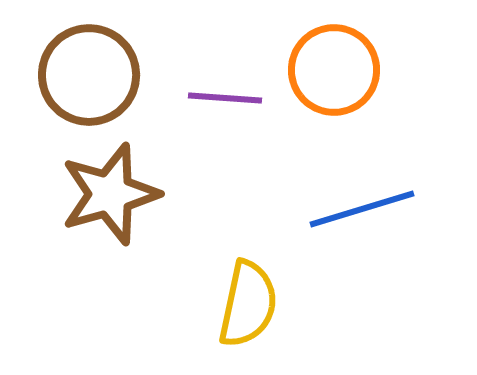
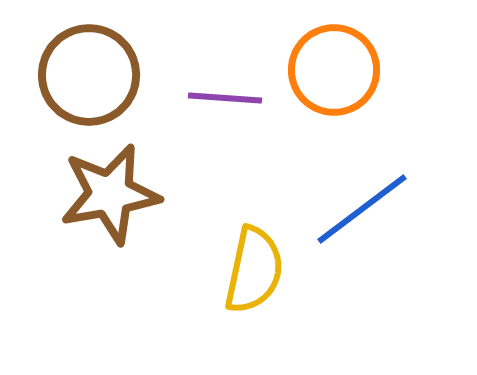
brown star: rotated 6 degrees clockwise
blue line: rotated 20 degrees counterclockwise
yellow semicircle: moved 6 px right, 34 px up
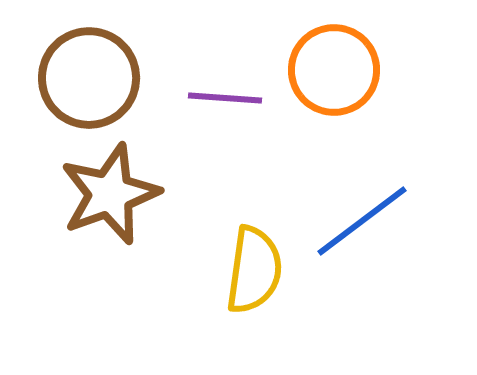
brown circle: moved 3 px down
brown star: rotated 10 degrees counterclockwise
blue line: moved 12 px down
yellow semicircle: rotated 4 degrees counterclockwise
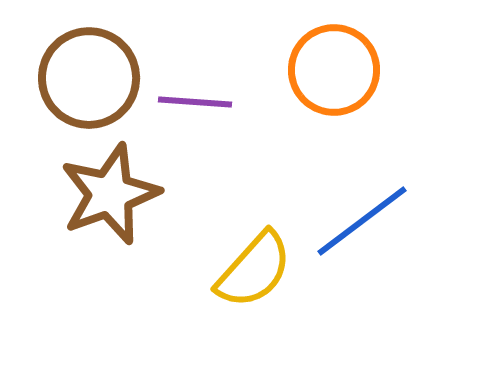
purple line: moved 30 px left, 4 px down
yellow semicircle: rotated 34 degrees clockwise
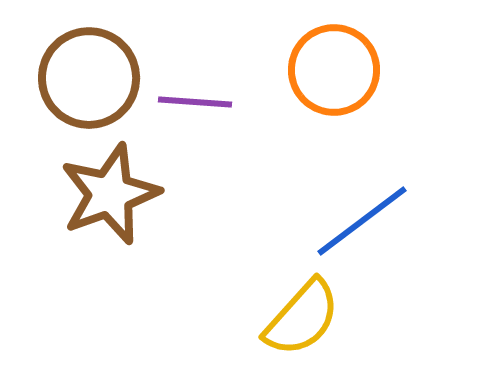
yellow semicircle: moved 48 px right, 48 px down
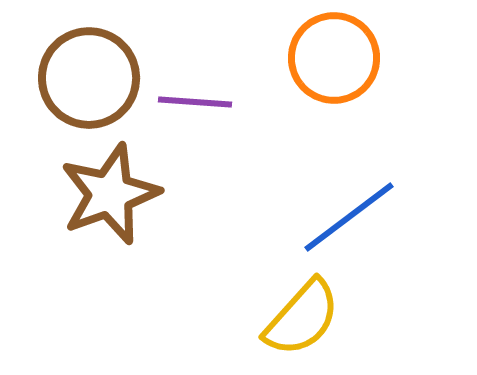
orange circle: moved 12 px up
blue line: moved 13 px left, 4 px up
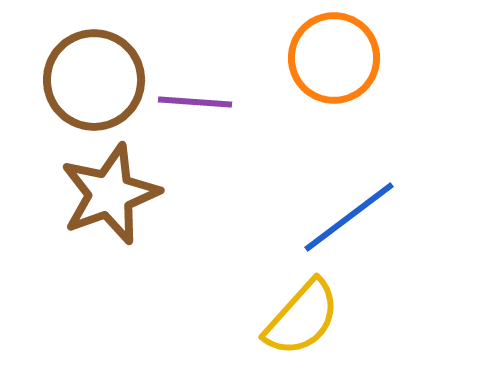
brown circle: moved 5 px right, 2 px down
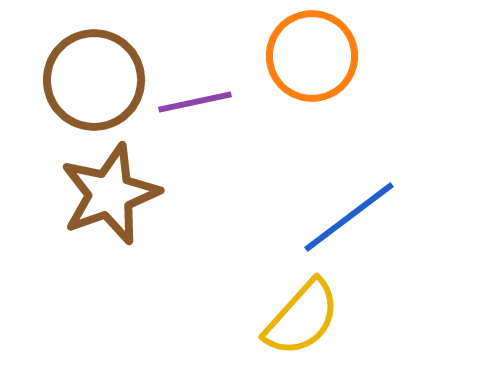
orange circle: moved 22 px left, 2 px up
purple line: rotated 16 degrees counterclockwise
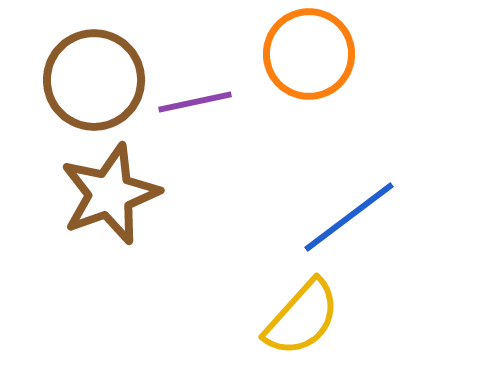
orange circle: moved 3 px left, 2 px up
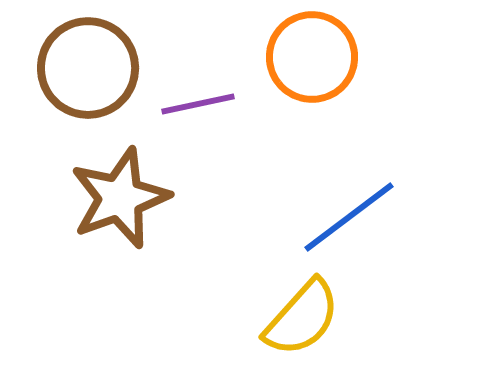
orange circle: moved 3 px right, 3 px down
brown circle: moved 6 px left, 12 px up
purple line: moved 3 px right, 2 px down
brown star: moved 10 px right, 4 px down
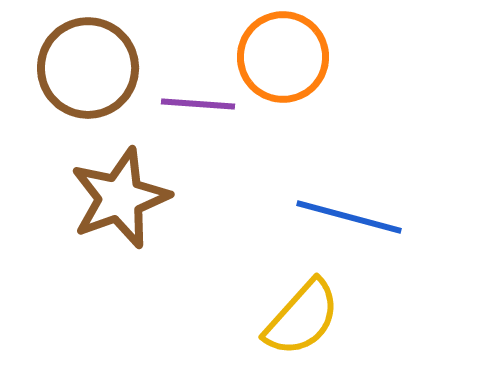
orange circle: moved 29 px left
purple line: rotated 16 degrees clockwise
blue line: rotated 52 degrees clockwise
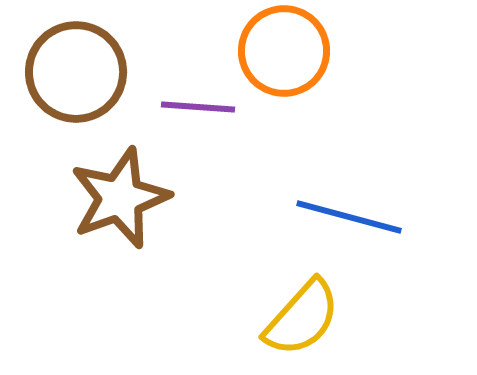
orange circle: moved 1 px right, 6 px up
brown circle: moved 12 px left, 4 px down
purple line: moved 3 px down
